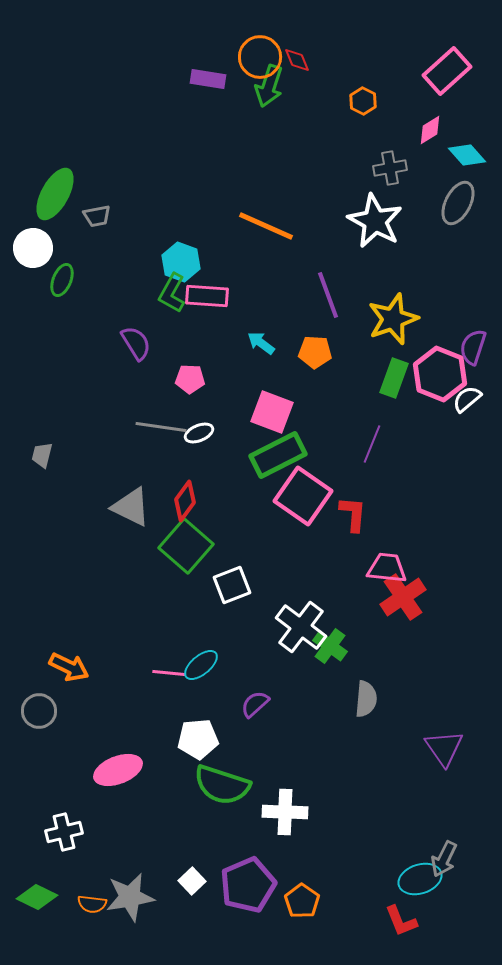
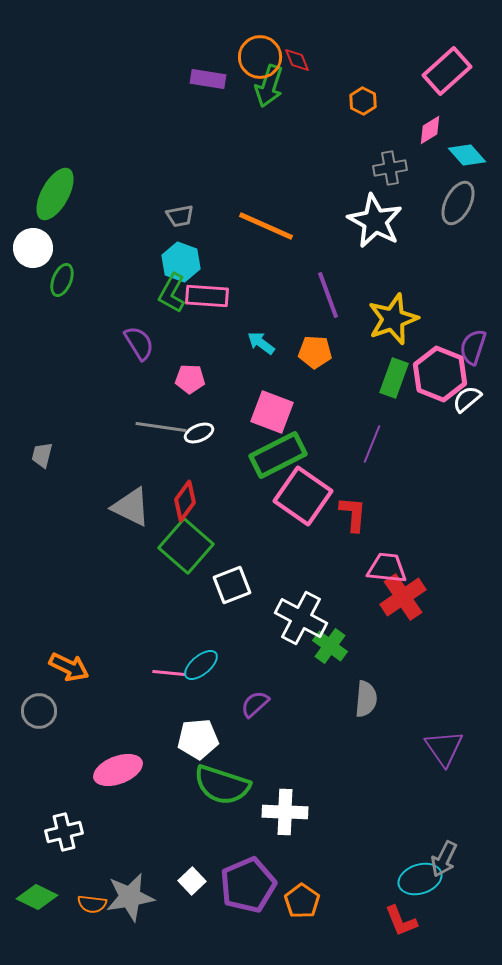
gray trapezoid at (97, 216): moved 83 px right
purple semicircle at (136, 343): moved 3 px right
white cross at (301, 627): moved 9 px up; rotated 9 degrees counterclockwise
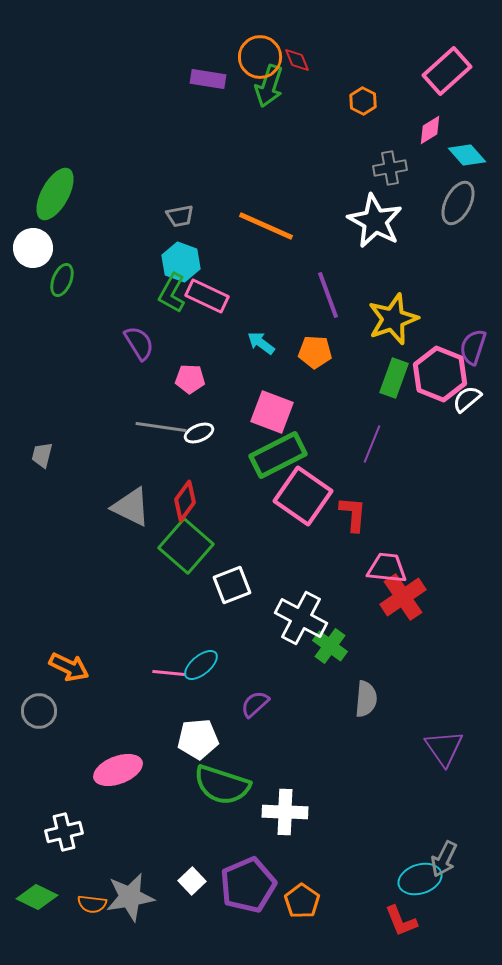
pink rectangle at (207, 296): rotated 21 degrees clockwise
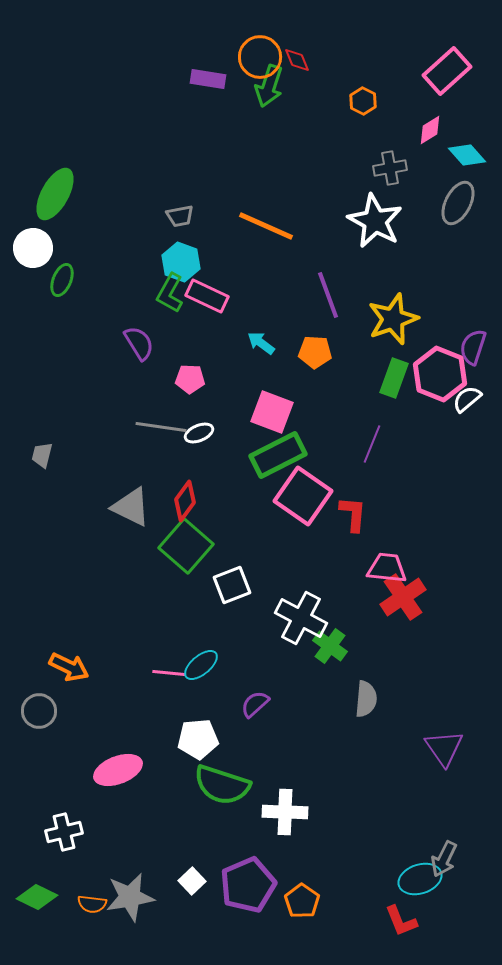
green L-shape at (172, 293): moved 2 px left
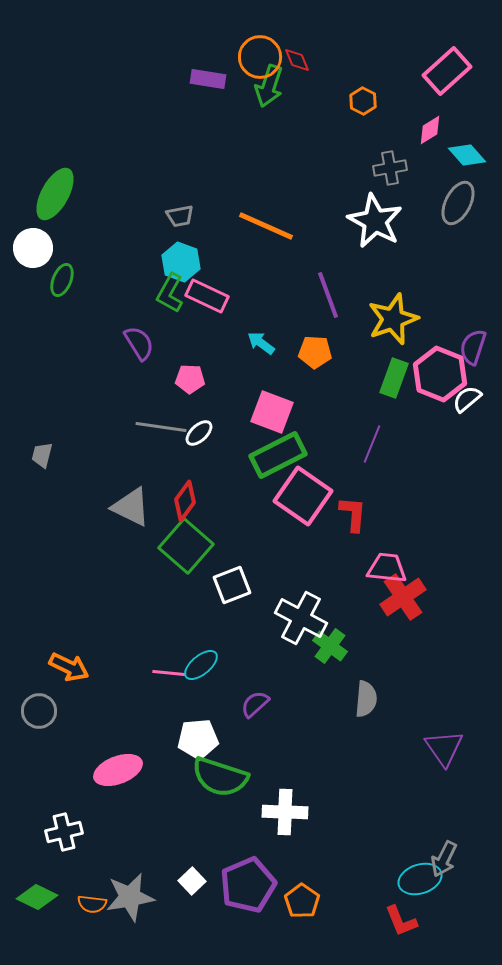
white ellipse at (199, 433): rotated 20 degrees counterclockwise
green semicircle at (222, 785): moved 2 px left, 8 px up
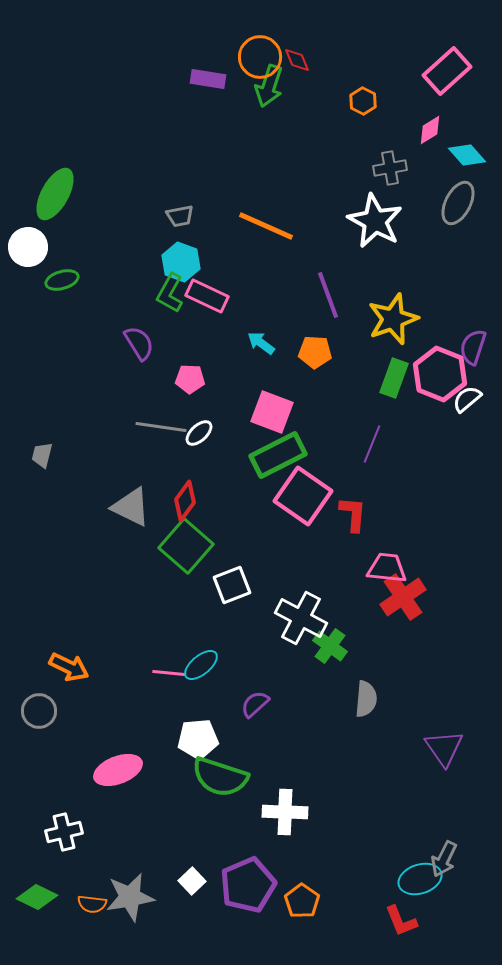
white circle at (33, 248): moved 5 px left, 1 px up
green ellipse at (62, 280): rotated 52 degrees clockwise
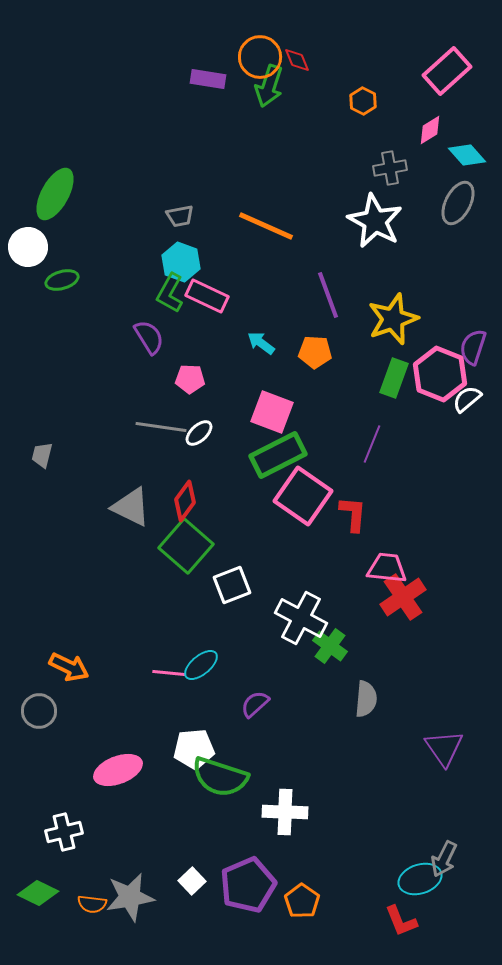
purple semicircle at (139, 343): moved 10 px right, 6 px up
white pentagon at (198, 739): moved 4 px left, 10 px down
green diamond at (37, 897): moved 1 px right, 4 px up
